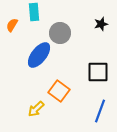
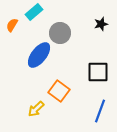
cyan rectangle: rotated 54 degrees clockwise
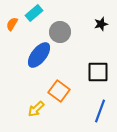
cyan rectangle: moved 1 px down
orange semicircle: moved 1 px up
gray circle: moved 1 px up
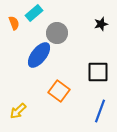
orange semicircle: moved 2 px right, 1 px up; rotated 128 degrees clockwise
gray circle: moved 3 px left, 1 px down
yellow arrow: moved 18 px left, 2 px down
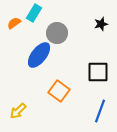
cyan rectangle: rotated 18 degrees counterclockwise
orange semicircle: rotated 104 degrees counterclockwise
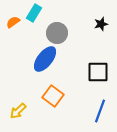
orange semicircle: moved 1 px left, 1 px up
blue ellipse: moved 6 px right, 4 px down
orange square: moved 6 px left, 5 px down
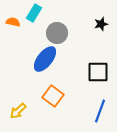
orange semicircle: rotated 48 degrees clockwise
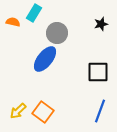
orange square: moved 10 px left, 16 px down
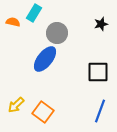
yellow arrow: moved 2 px left, 6 px up
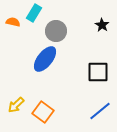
black star: moved 1 px right, 1 px down; rotated 24 degrees counterclockwise
gray circle: moved 1 px left, 2 px up
blue line: rotated 30 degrees clockwise
